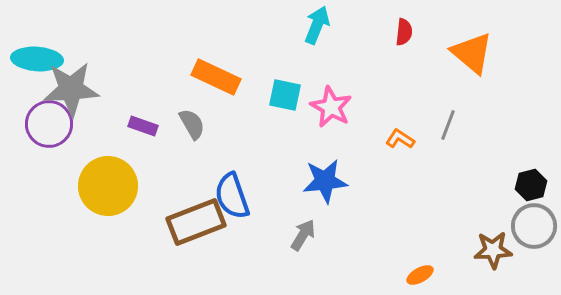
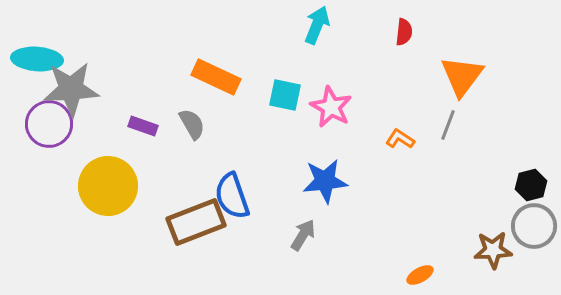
orange triangle: moved 10 px left, 23 px down; rotated 27 degrees clockwise
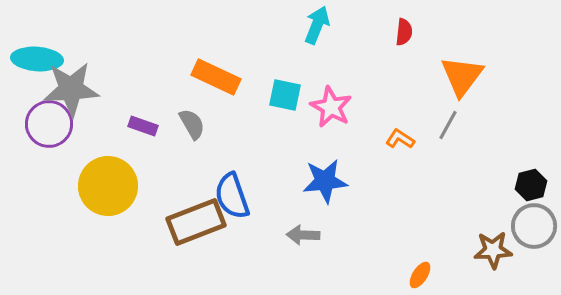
gray line: rotated 8 degrees clockwise
gray arrow: rotated 120 degrees counterclockwise
orange ellipse: rotated 28 degrees counterclockwise
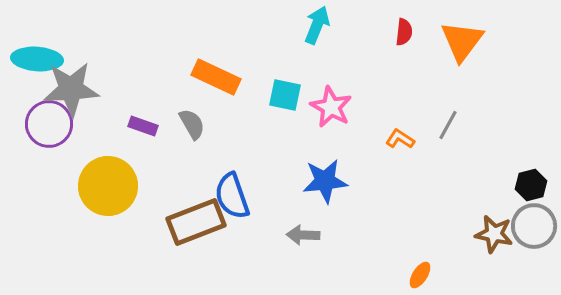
orange triangle: moved 35 px up
brown star: moved 1 px right, 16 px up; rotated 15 degrees clockwise
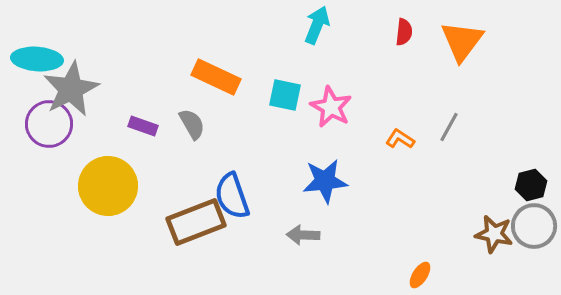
gray star: rotated 24 degrees counterclockwise
gray line: moved 1 px right, 2 px down
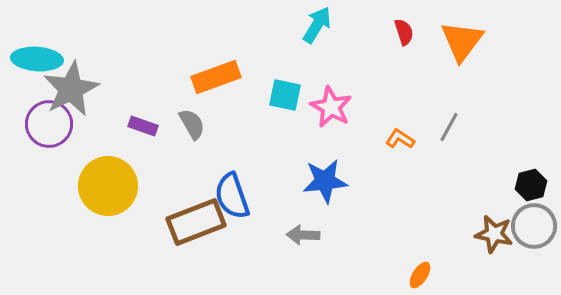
cyan arrow: rotated 9 degrees clockwise
red semicircle: rotated 24 degrees counterclockwise
orange rectangle: rotated 45 degrees counterclockwise
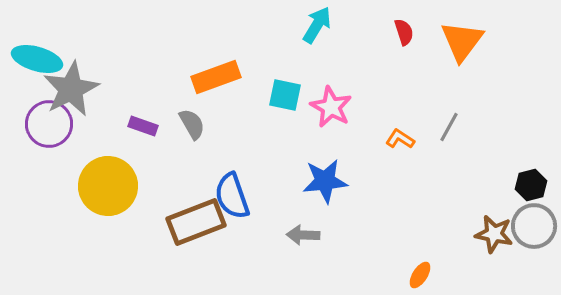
cyan ellipse: rotated 12 degrees clockwise
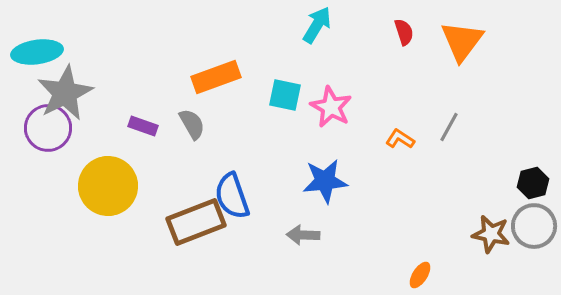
cyan ellipse: moved 7 px up; rotated 24 degrees counterclockwise
gray star: moved 6 px left, 4 px down
purple circle: moved 1 px left, 4 px down
black hexagon: moved 2 px right, 2 px up
brown star: moved 3 px left
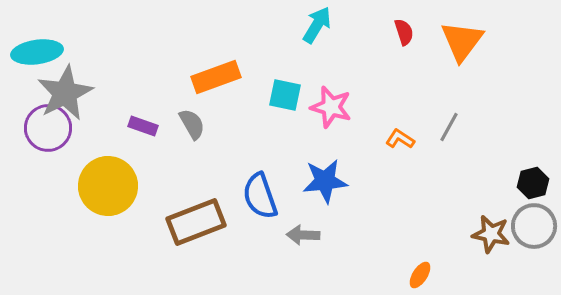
pink star: rotated 12 degrees counterclockwise
blue semicircle: moved 28 px right
